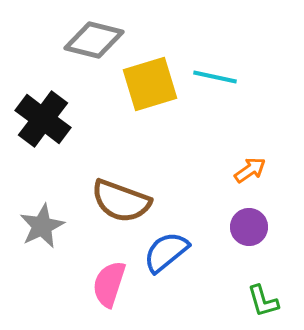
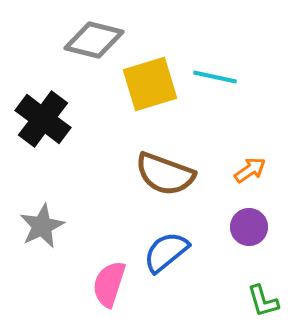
brown semicircle: moved 44 px right, 27 px up
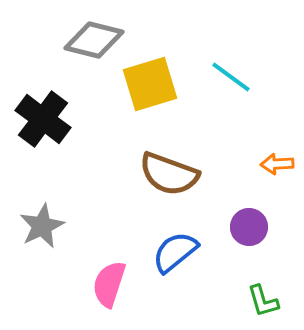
cyan line: moved 16 px right; rotated 24 degrees clockwise
orange arrow: moved 27 px right, 6 px up; rotated 148 degrees counterclockwise
brown semicircle: moved 4 px right
blue semicircle: moved 9 px right
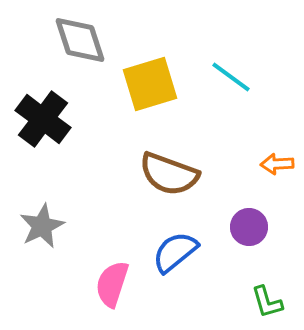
gray diamond: moved 14 px left; rotated 58 degrees clockwise
pink semicircle: moved 3 px right
green L-shape: moved 4 px right, 1 px down
